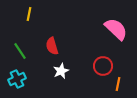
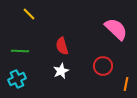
yellow line: rotated 56 degrees counterclockwise
red semicircle: moved 10 px right
green line: rotated 54 degrees counterclockwise
orange line: moved 8 px right
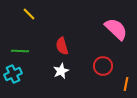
cyan cross: moved 4 px left, 5 px up
